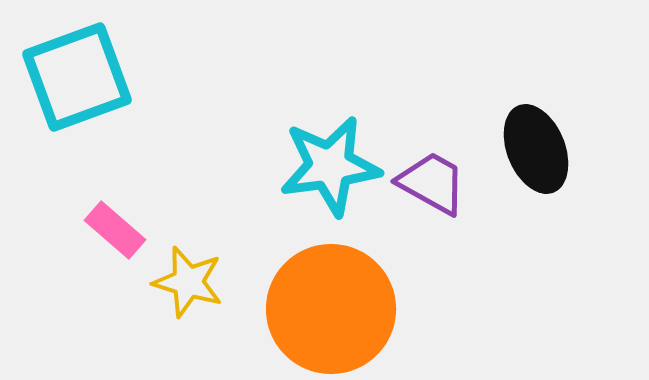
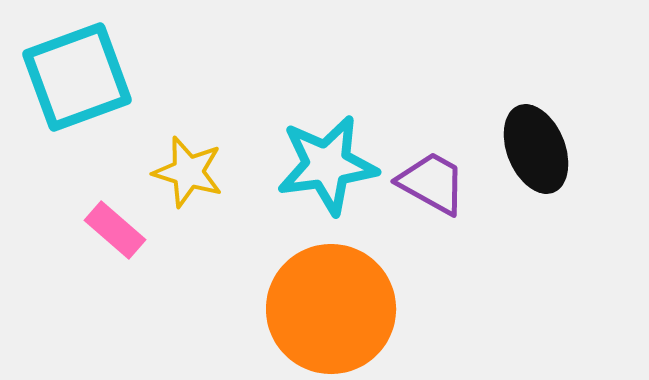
cyan star: moved 3 px left, 1 px up
yellow star: moved 110 px up
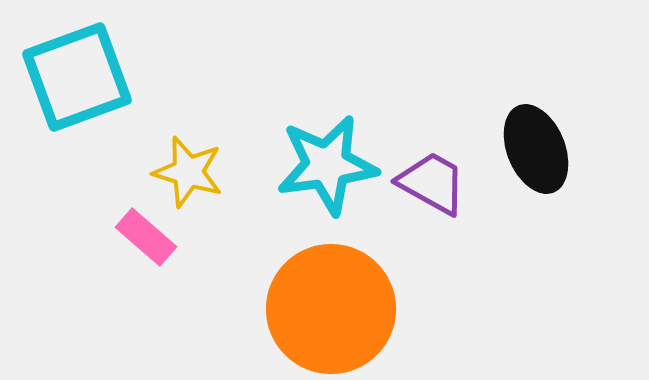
pink rectangle: moved 31 px right, 7 px down
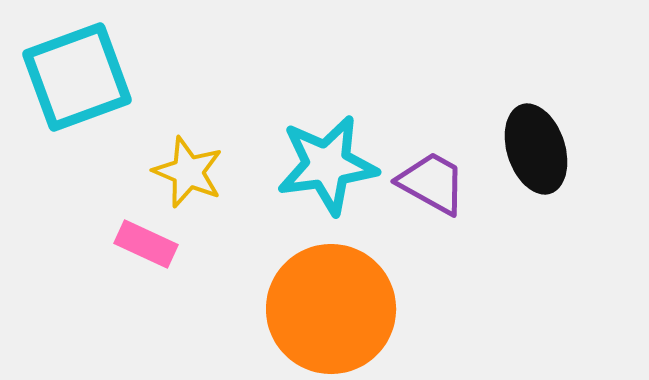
black ellipse: rotated 4 degrees clockwise
yellow star: rotated 6 degrees clockwise
pink rectangle: moved 7 px down; rotated 16 degrees counterclockwise
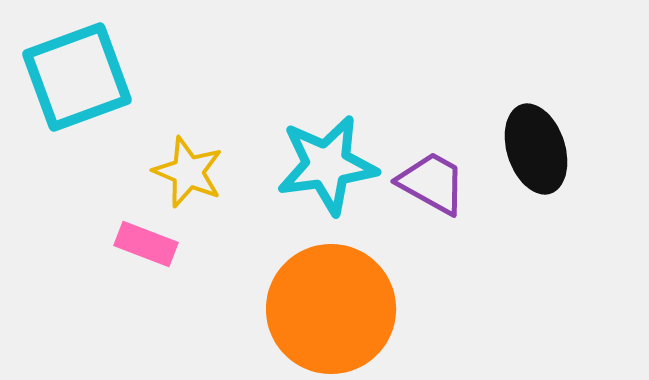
pink rectangle: rotated 4 degrees counterclockwise
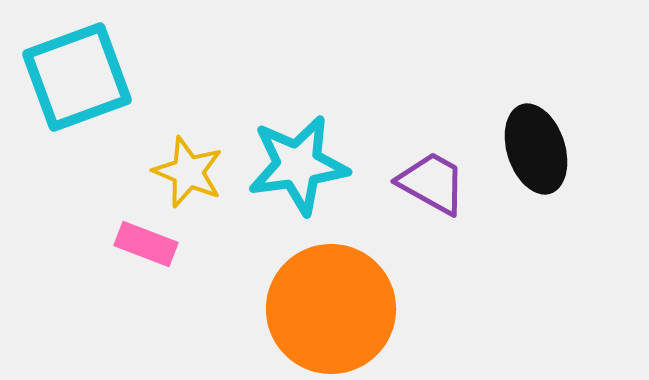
cyan star: moved 29 px left
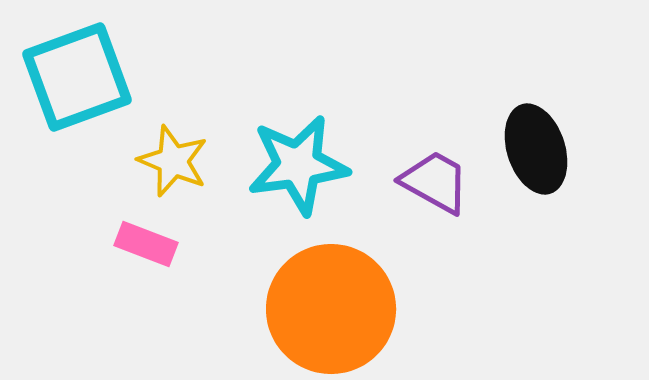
yellow star: moved 15 px left, 11 px up
purple trapezoid: moved 3 px right, 1 px up
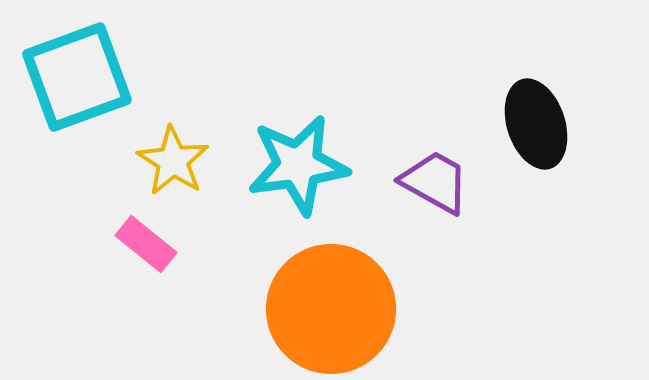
black ellipse: moved 25 px up
yellow star: rotated 10 degrees clockwise
pink rectangle: rotated 18 degrees clockwise
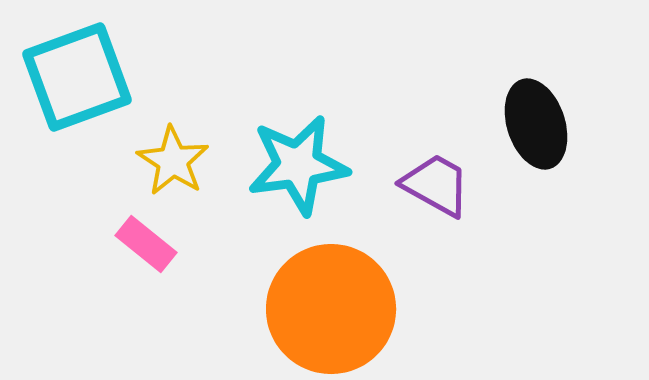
purple trapezoid: moved 1 px right, 3 px down
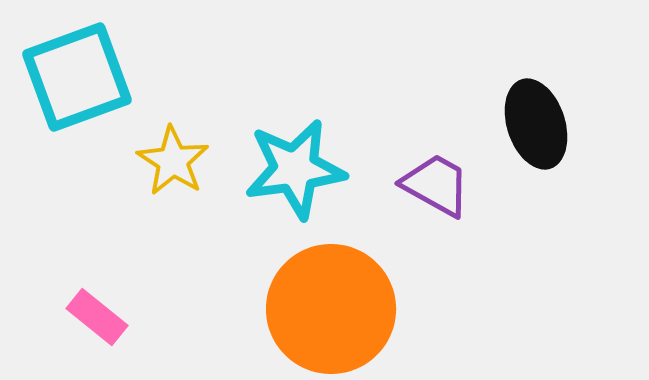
cyan star: moved 3 px left, 4 px down
pink rectangle: moved 49 px left, 73 px down
